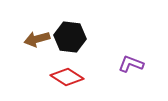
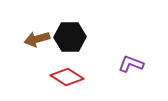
black hexagon: rotated 8 degrees counterclockwise
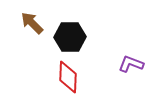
brown arrow: moved 5 px left, 16 px up; rotated 60 degrees clockwise
red diamond: moved 1 px right; rotated 60 degrees clockwise
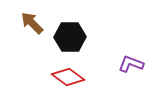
red diamond: rotated 56 degrees counterclockwise
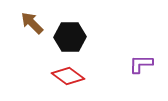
purple L-shape: moved 10 px right; rotated 20 degrees counterclockwise
red diamond: moved 1 px up
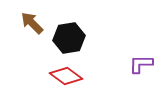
black hexagon: moved 1 px left, 1 px down; rotated 8 degrees counterclockwise
red diamond: moved 2 px left
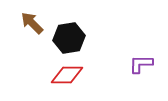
red diamond: moved 1 px right, 1 px up; rotated 36 degrees counterclockwise
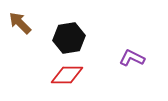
brown arrow: moved 12 px left
purple L-shape: moved 9 px left, 6 px up; rotated 25 degrees clockwise
